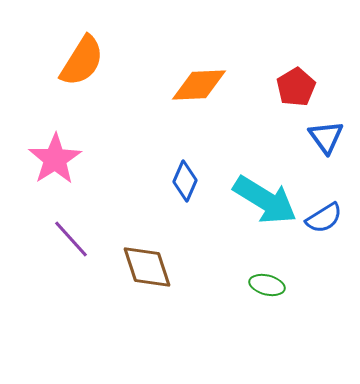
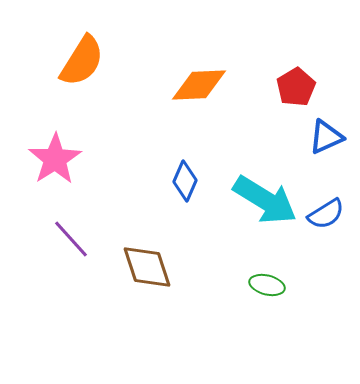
blue triangle: rotated 42 degrees clockwise
blue semicircle: moved 2 px right, 4 px up
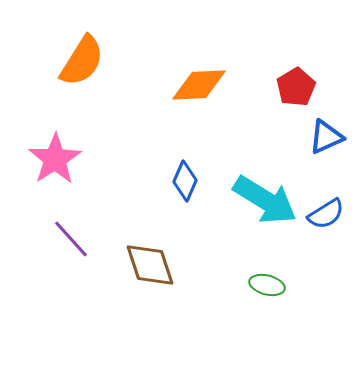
brown diamond: moved 3 px right, 2 px up
